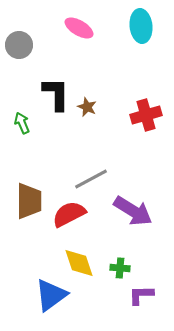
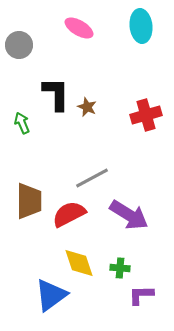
gray line: moved 1 px right, 1 px up
purple arrow: moved 4 px left, 4 px down
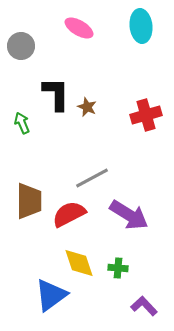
gray circle: moved 2 px right, 1 px down
green cross: moved 2 px left
purple L-shape: moved 3 px right, 11 px down; rotated 48 degrees clockwise
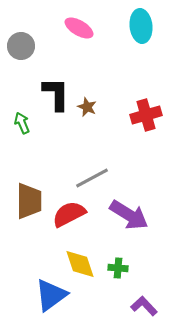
yellow diamond: moved 1 px right, 1 px down
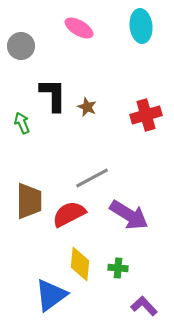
black L-shape: moved 3 px left, 1 px down
yellow diamond: rotated 24 degrees clockwise
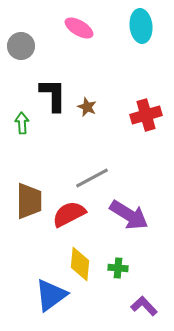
green arrow: rotated 20 degrees clockwise
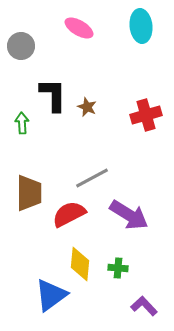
brown trapezoid: moved 8 px up
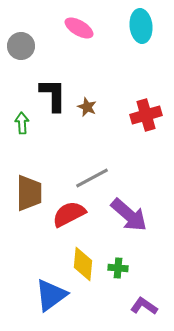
purple arrow: rotated 9 degrees clockwise
yellow diamond: moved 3 px right
purple L-shape: rotated 12 degrees counterclockwise
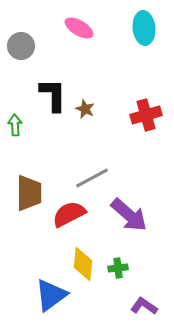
cyan ellipse: moved 3 px right, 2 px down
brown star: moved 2 px left, 2 px down
green arrow: moved 7 px left, 2 px down
green cross: rotated 12 degrees counterclockwise
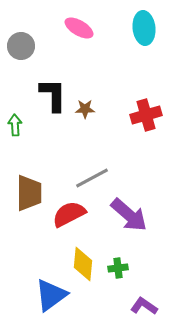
brown star: rotated 24 degrees counterclockwise
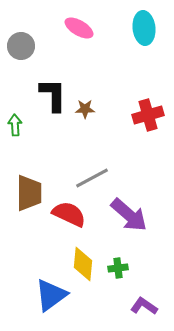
red cross: moved 2 px right
red semicircle: rotated 52 degrees clockwise
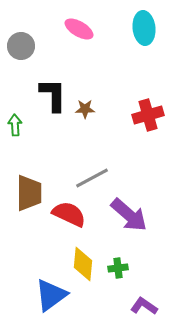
pink ellipse: moved 1 px down
